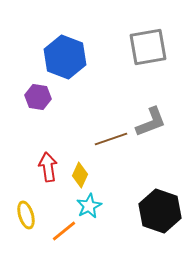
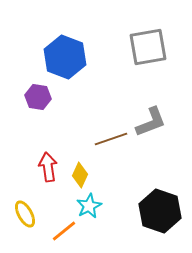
yellow ellipse: moved 1 px left, 1 px up; rotated 12 degrees counterclockwise
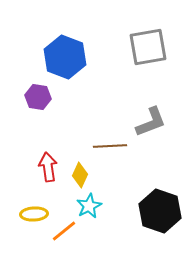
brown line: moved 1 px left, 7 px down; rotated 16 degrees clockwise
yellow ellipse: moved 9 px right; rotated 64 degrees counterclockwise
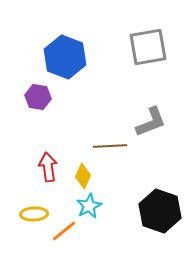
yellow diamond: moved 3 px right, 1 px down
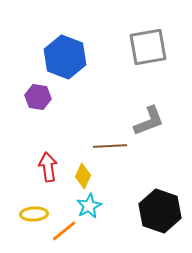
gray L-shape: moved 2 px left, 1 px up
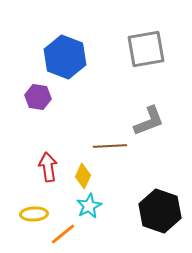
gray square: moved 2 px left, 2 px down
orange line: moved 1 px left, 3 px down
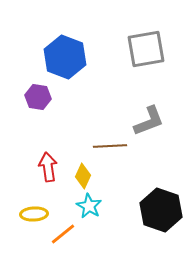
cyan star: rotated 15 degrees counterclockwise
black hexagon: moved 1 px right, 1 px up
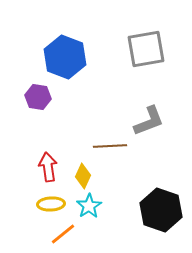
cyan star: rotated 10 degrees clockwise
yellow ellipse: moved 17 px right, 10 px up
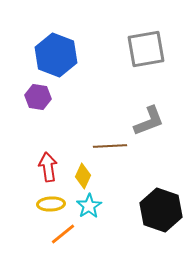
blue hexagon: moved 9 px left, 2 px up
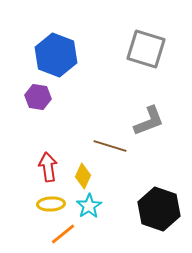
gray square: rotated 27 degrees clockwise
brown line: rotated 20 degrees clockwise
black hexagon: moved 2 px left, 1 px up
